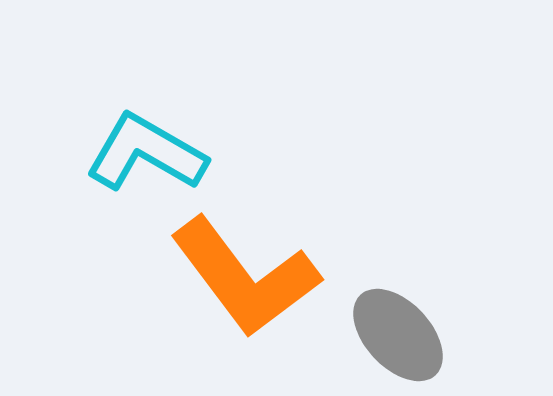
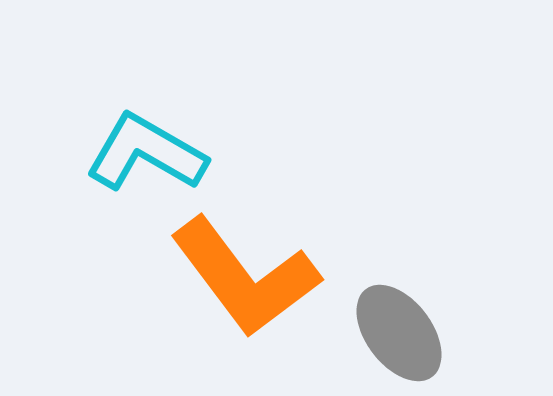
gray ellipse: moved 1 px right, 2 px up; rotated 6 degrees clockwise
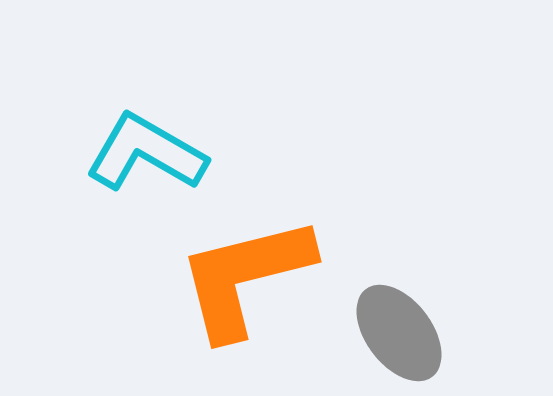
orange L-shape: rotated 113 degrees clockwise
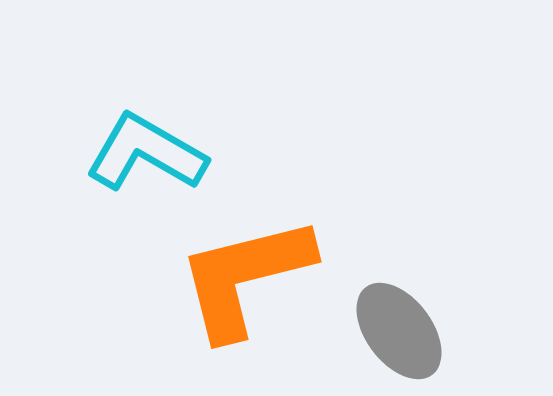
gray ellipse: moved 2 px up
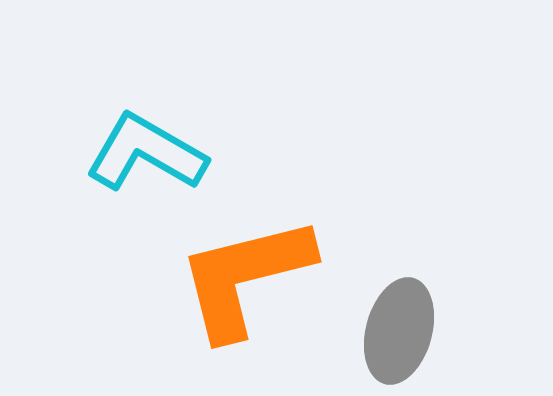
gray ellipse: rotated 52 degrees clockwise
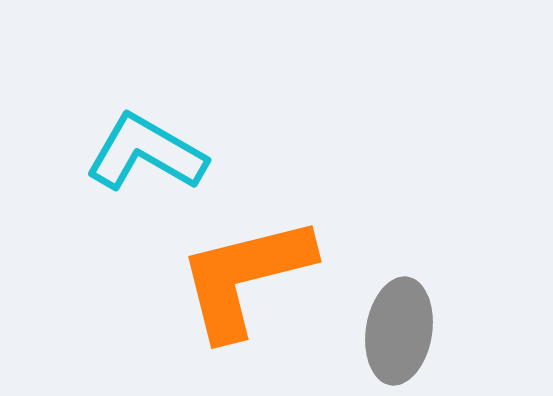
gray ellipse: rotated 6 degrees counterclockwise
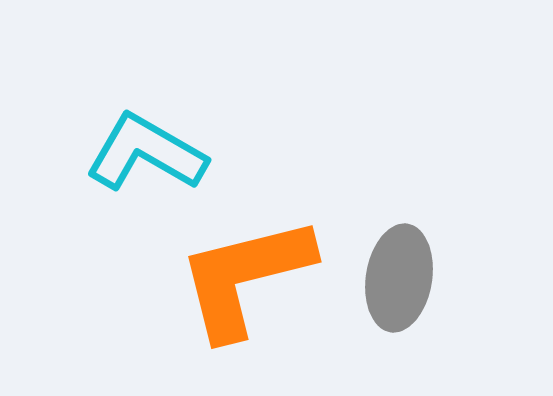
gray ellipse: moved 53 px up
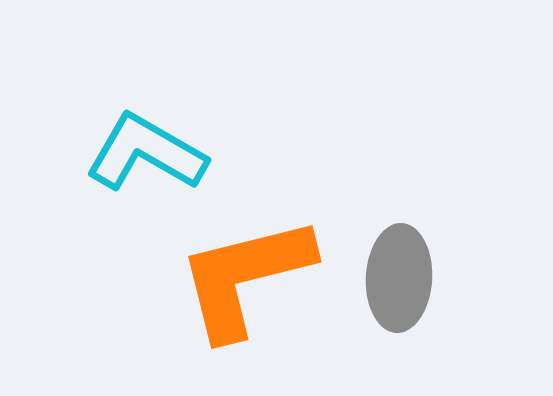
gray ellipse: rotated 6 degrees counterclockwise
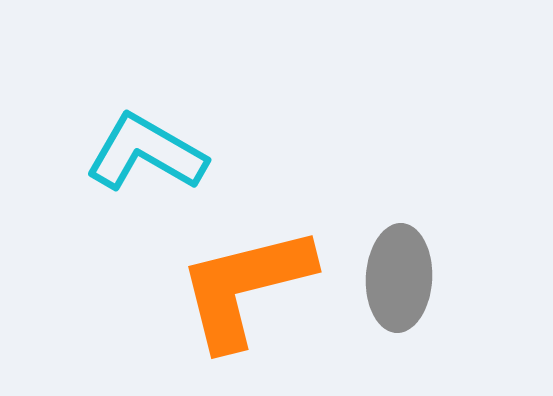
orange L-shape: moved 10 px down
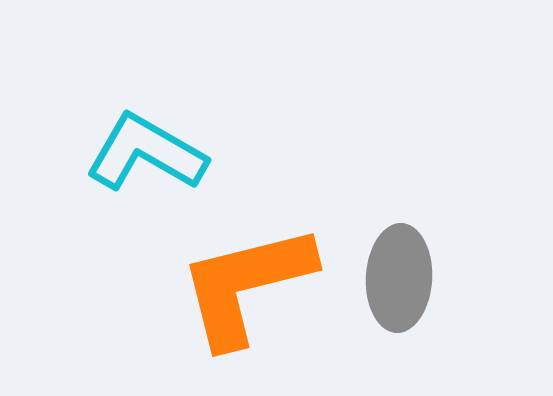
orange L-shape: moved 1 px right, 2 px up
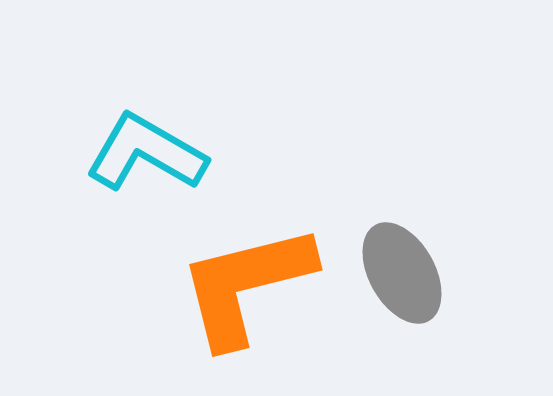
gray ellipse: moved 3 px right, 5 px up; rotated 32 degrees counterclockwise
